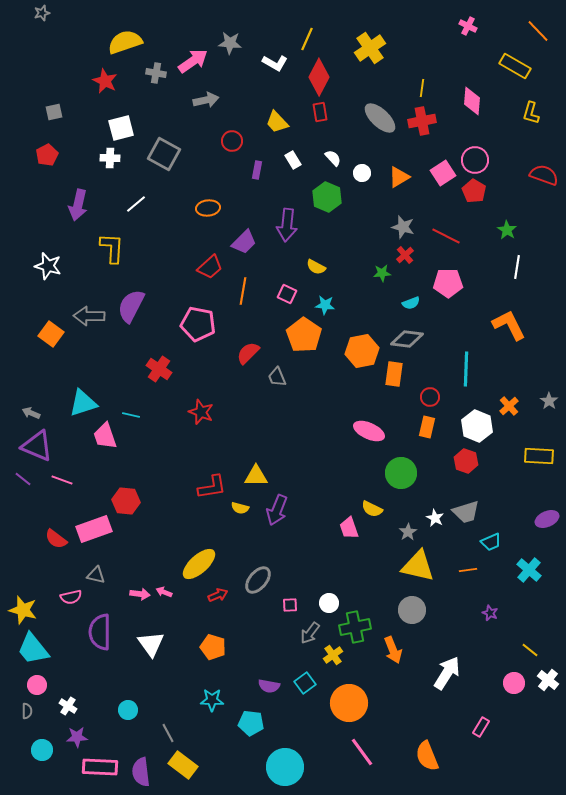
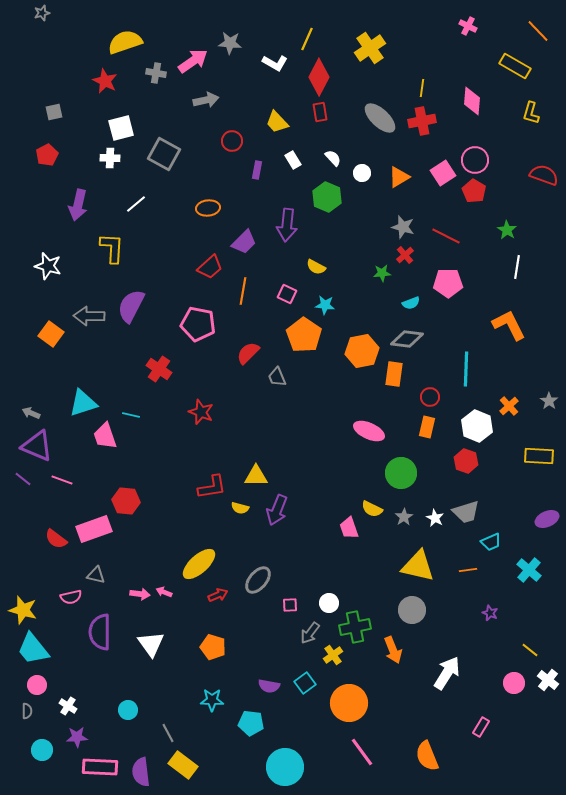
gray star at (408, 532): moved 4 px left, 15 px up
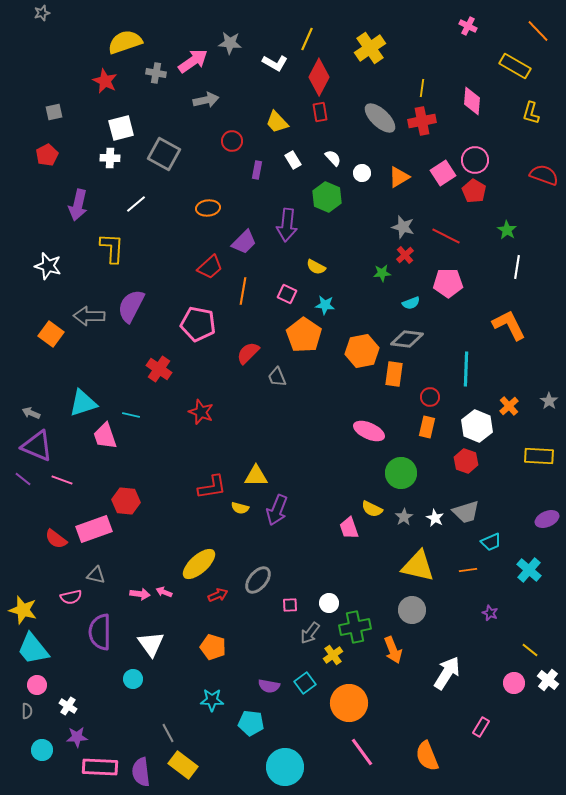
cyan circle at (128, 710): moved 5 px right, 31 px up
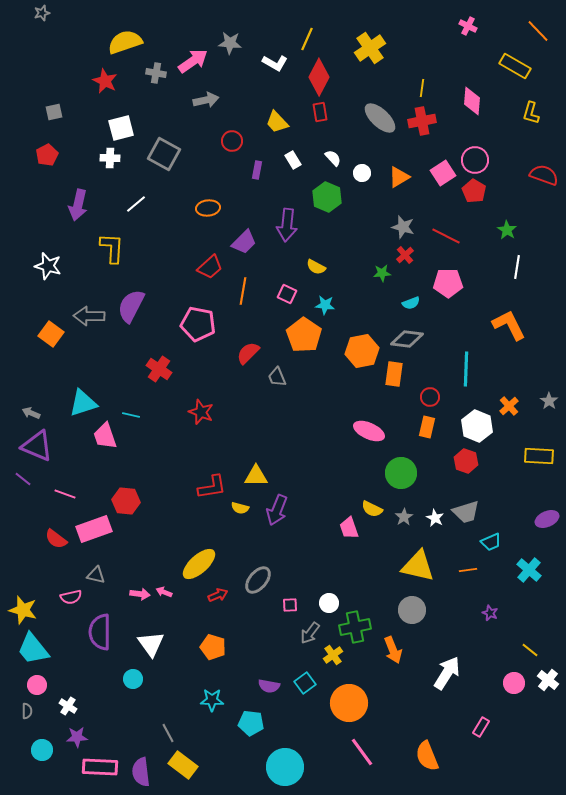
pink line at (62, 480): moved 3 px right, 14 px down
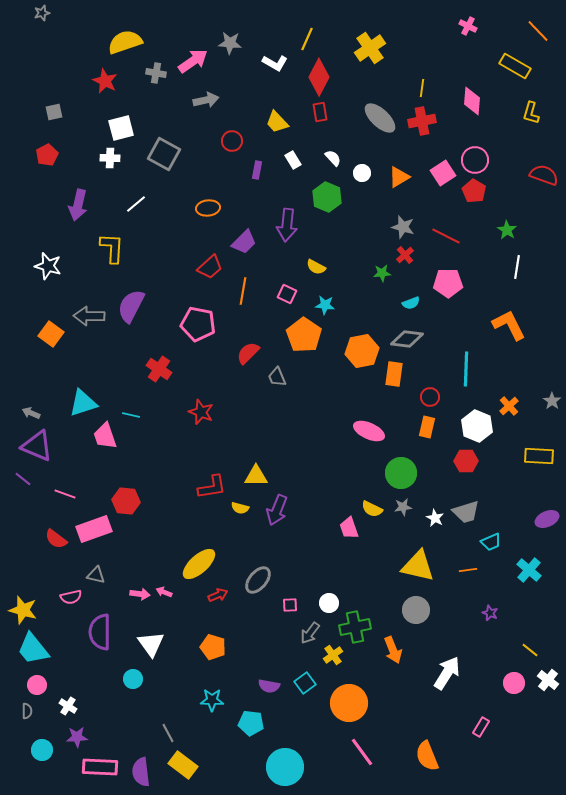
gray star at (549, 401): moved 3 px right
red hexagon at (466, 461): rotated 20 degrees counterclockwise
gray star at (404, 517): moved 1 px left, 10 px up; rotated 24 degrees clockwise
gray circle at (412, 610): moved 4 px right
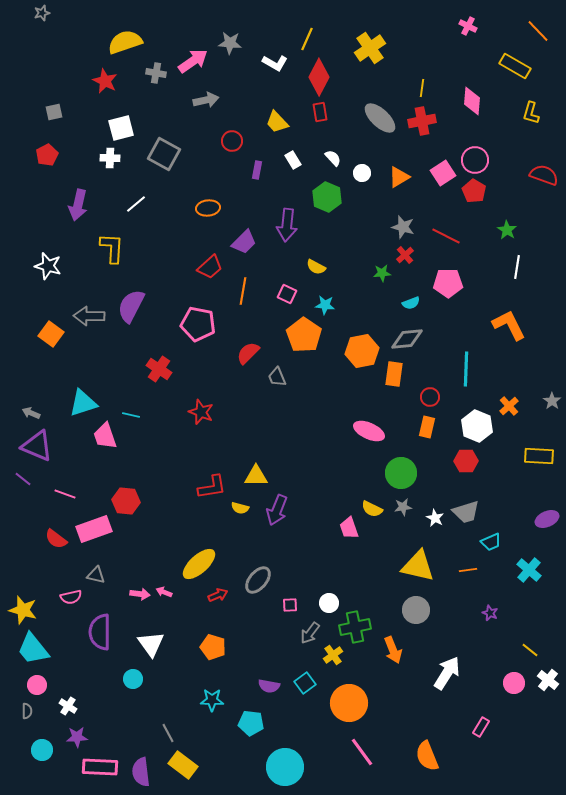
gray diamond at (407, 339): rotated 12 degrees counterclockwise
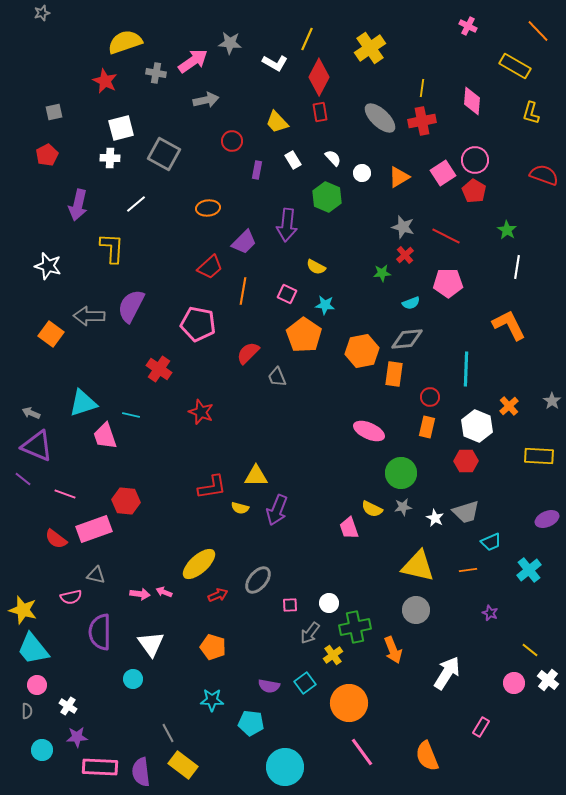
cyan cross at (529, 570): rotated 10 degrees clockwise
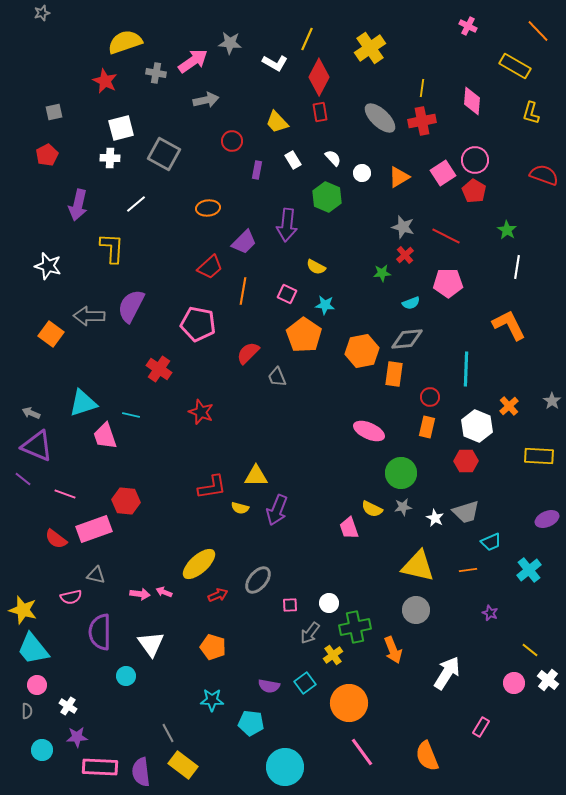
cyan circle at (133, 679): moved 7 px left, 3 px up
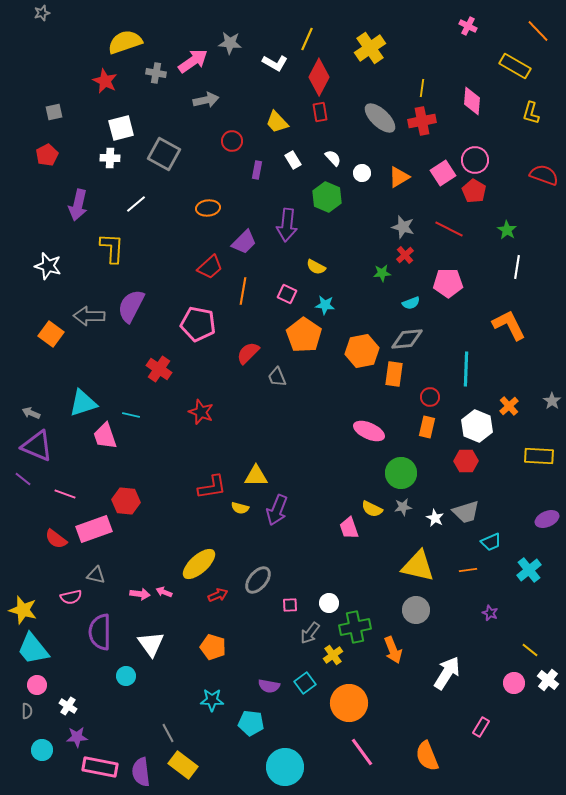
red line at (446, 236): moved 3 px right, 7 px up
pink rectangle at (100, 767): rotated 8 degrees clockwise
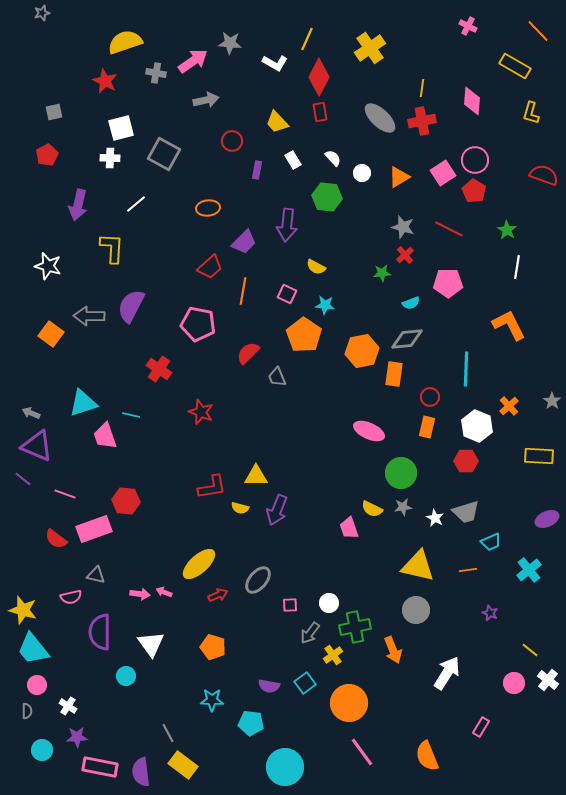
green hexagon at (327, 197): rotated 16 degrees counterclockwise
